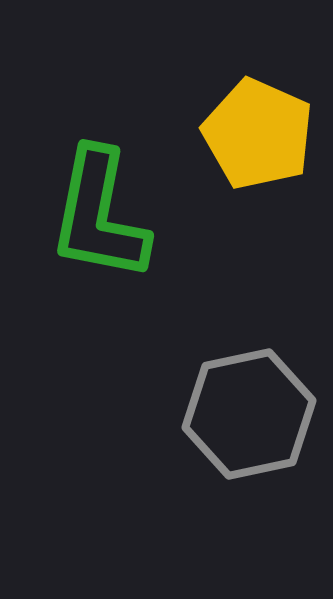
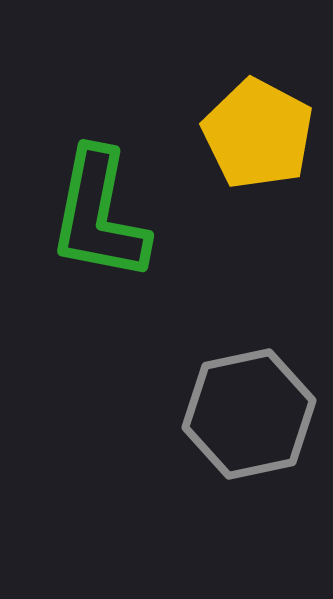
yellow pentagon: rotated 4 degrees clockwise
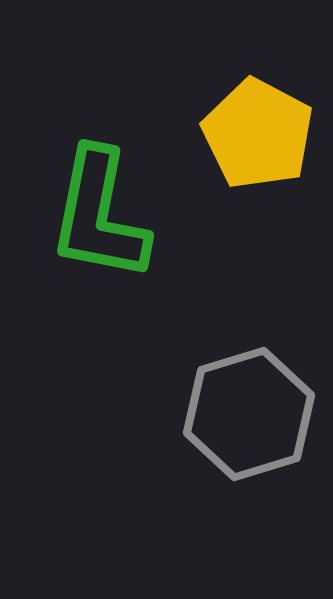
gray hexagon: rotated 5 degrees counterclockwise
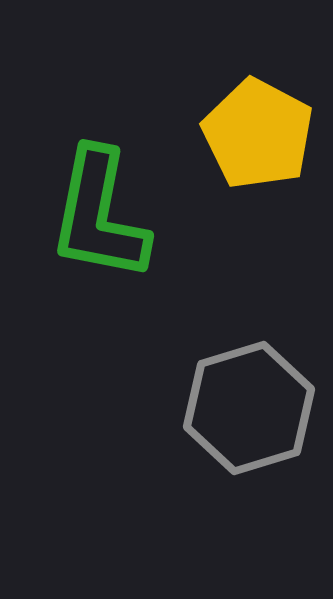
gray hexagon: moved 6 px up
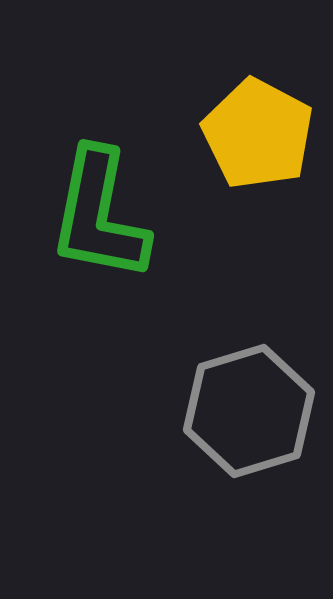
gray hexagon: moved 3 px down
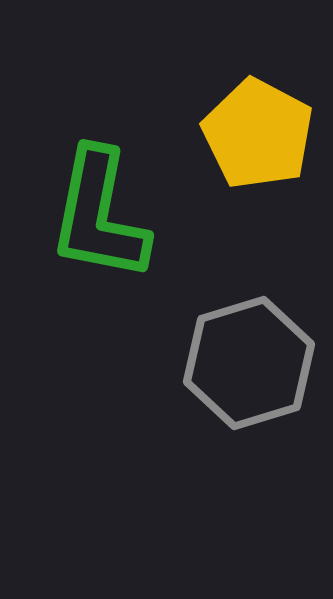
gray hexagon: moved 48 px up
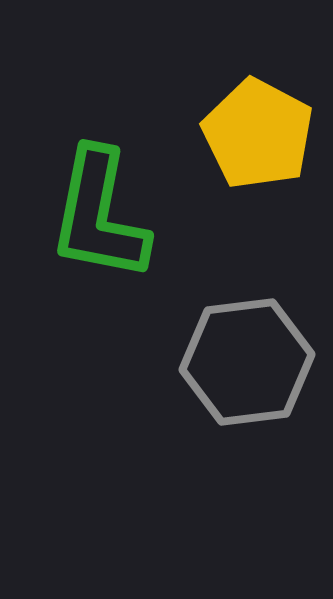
gray hexagon: moved 2 px left, 1 px up; rotated 10 degrees clockwise
